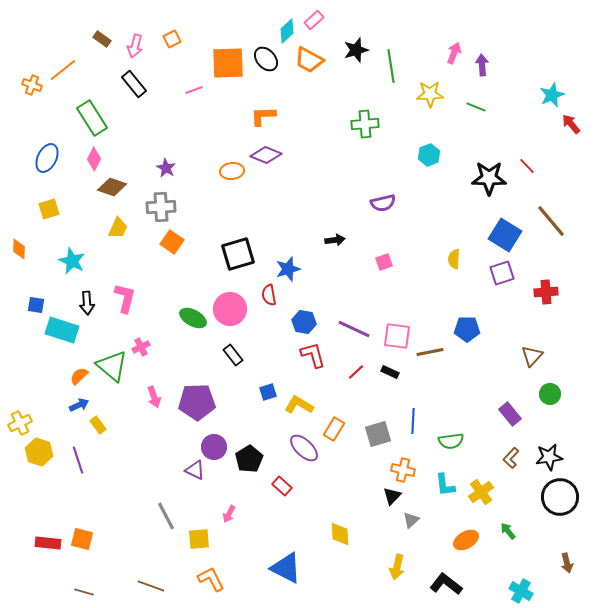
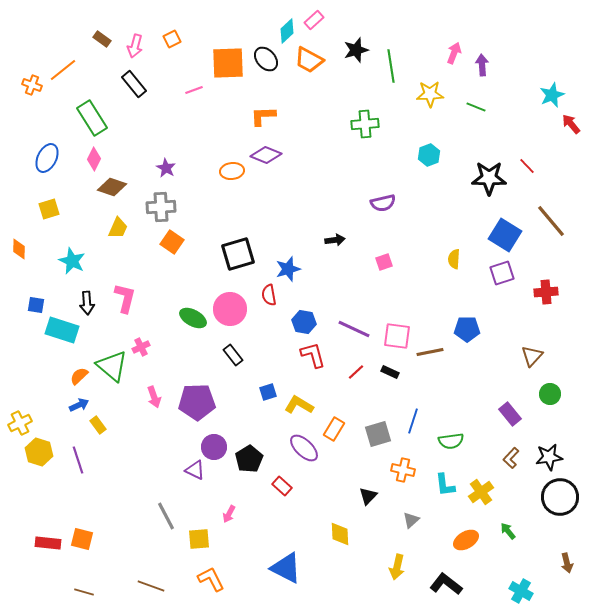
blue line at (413, 421): rotated 15 degrees clockwise
black triangle at (392, 496): moved 24 px left
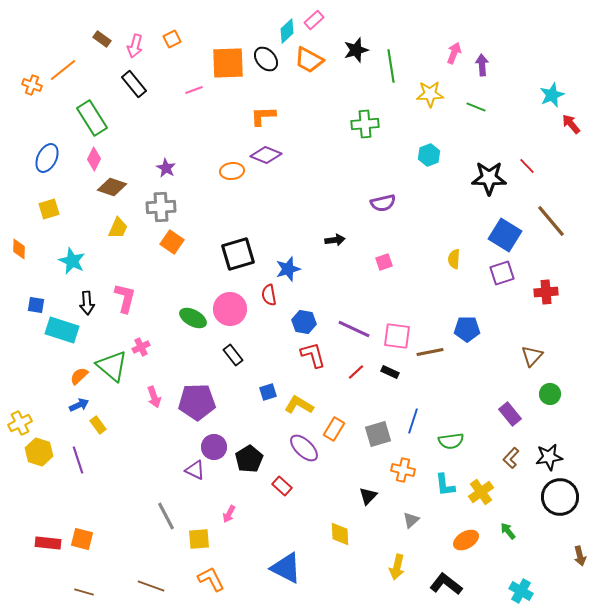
brown arrow at (567, 563): moved 13 px right, 7 px up
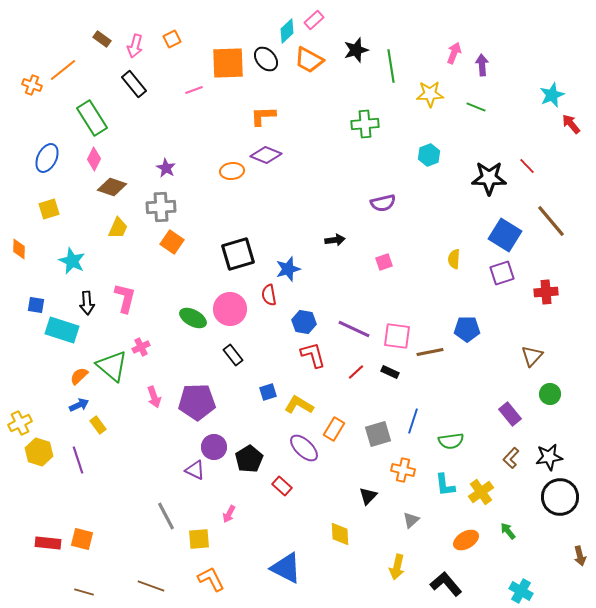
black L-shape at (446, 584): rotated 12 degrees clockwise
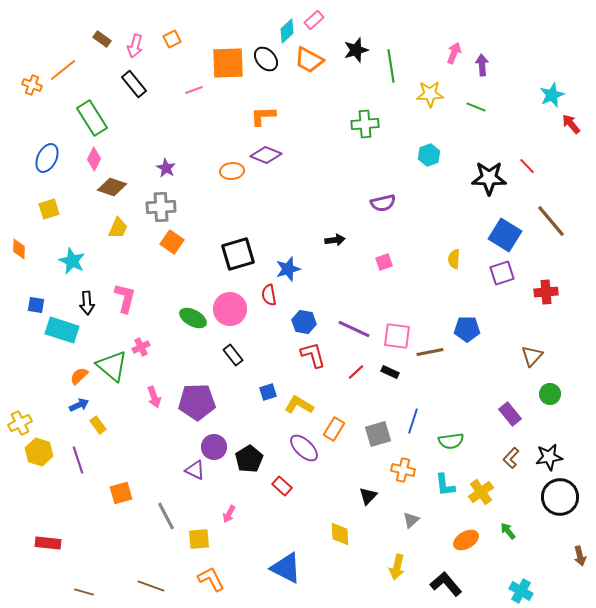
orange square at (82, 539): moved 39 px right, 46 px up; rotated 30 degrees counterclockwise
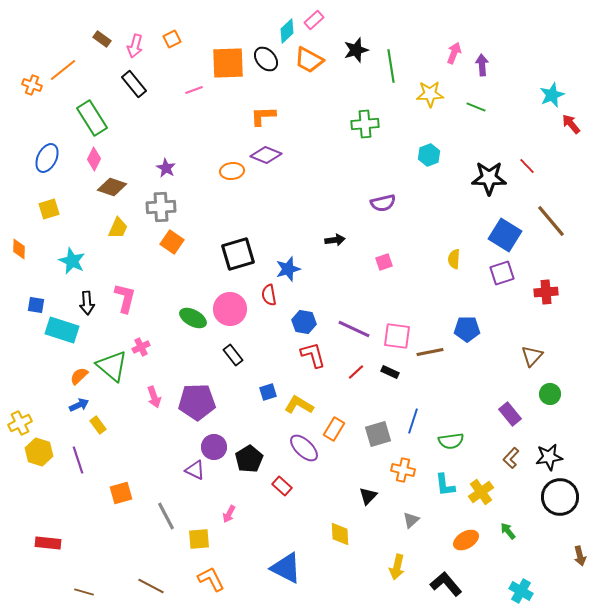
brown line at (151, 586): rotated 8 degrees clockwise
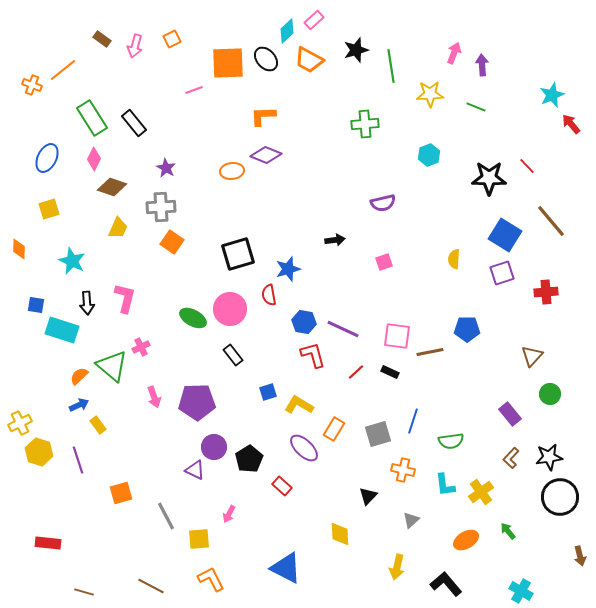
black rectangle at (134, 84): moved 39 px down
purple line at (354, 329): moved 11 px left
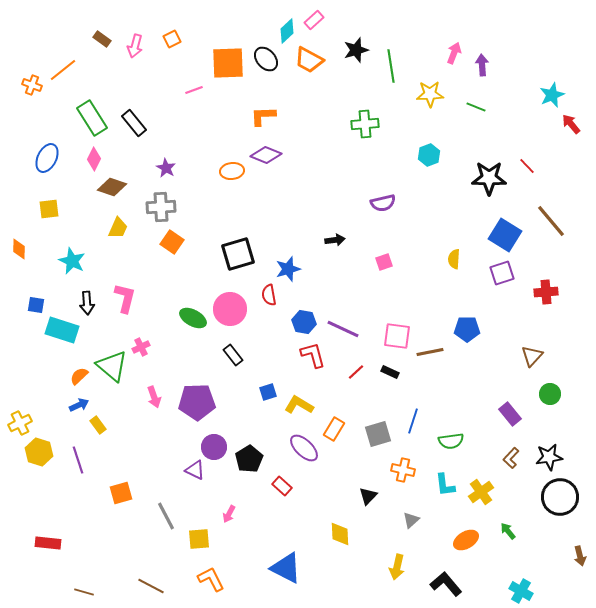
yellow square at (49, 209): rotated 10 degrees clockwise
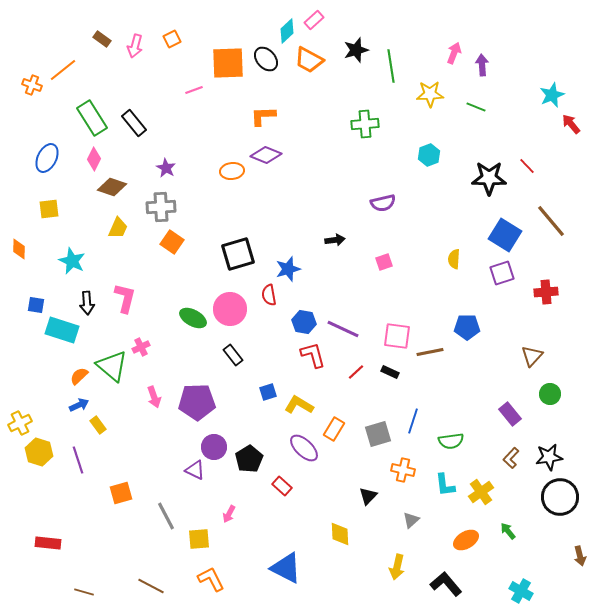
blue pentagon at (467, 329): moved 2 px up
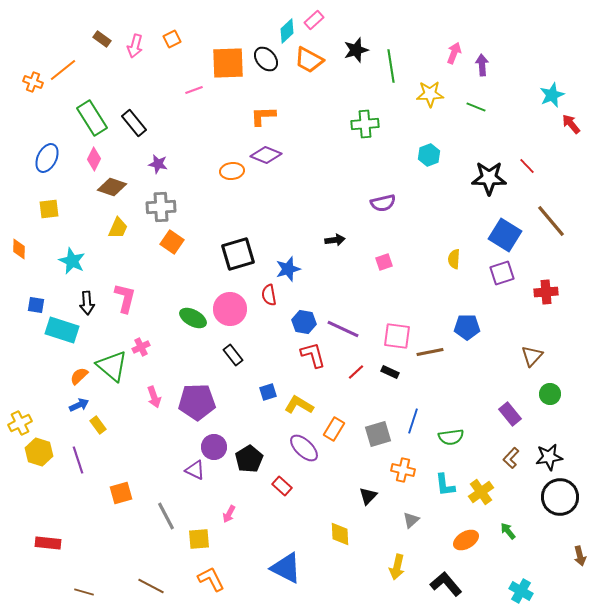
orange cross at (32, 85): moved 1 px right, 3 px up
purple star at (166, 168): moved 8 px left, 4 px up; rotated 18 degrees counterclockwise
green semicircle at (451, 441): moved 4 px up
